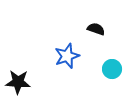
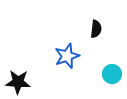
black semicircle: rotated 78 degrees clockwise
cyan circle: moved 5 px down
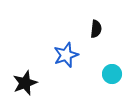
blue star: moved 1 px left, 1 px up
black star: moved 7 px right, 1 px down; rotated 25 degrees counterclockwise
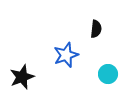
cyan circle: moved 4 px left
black star: moved 3 px left, 6 px up
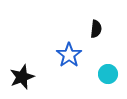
blue star: moved 3 px right; rotated 15 degrees counterclockwise
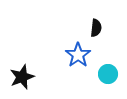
black semicircle: moved 1 px up
blue star: moved 9 px right
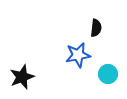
blue star: rotated 25 degrees clockwise
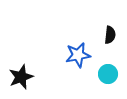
black semicircle: moved 14 px right, 7 px down
black star: moved 1 px left
